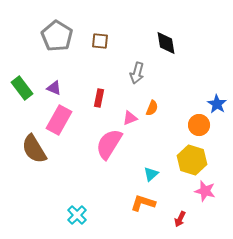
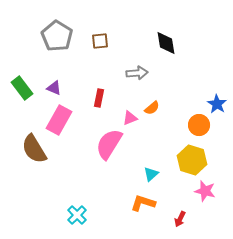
brown square: rotated 12 degrees counterclockwise
gray arrow: rotated 110 degrees counterclockwise
orange semicircle: rotated 28 degrees clockwise
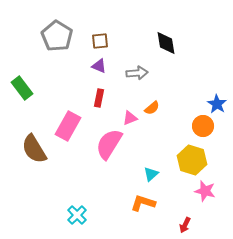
purple triangle: moved 45 px right, 22 px up
pink rectangle: moved 9 px right, 6 px down
orange circle: moved 4 px right, 1 px down
red arrow: moved 5 px right, 6 px down
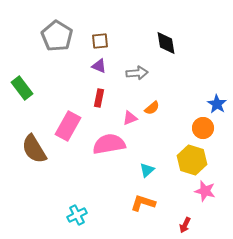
orange circle: moved 2 px down
pink semicircle: rotated 48 degrees clockwise
cyan triangle: moved 4 px left, 4 px up
cyan cross: rotated 18 degrees clockwise
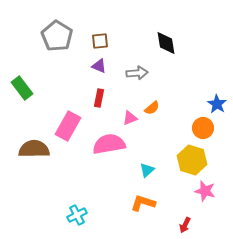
brown semicircle: rotated 120 degrees clockwise
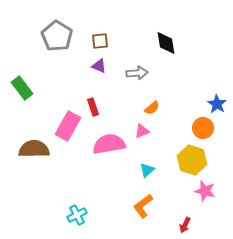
red rectangle: moved 6 px left, 9 px down; rotated 30 degrees counterclockwise
pink triangle: moved 12 px right, 13 px down
orange L-shape: moved 3 px down; rotated 55 degrees counterclockwise
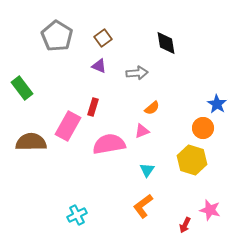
brown square: moved 3 px right, 3 px up; rotated 30 degrees counterclockwise
red rectangle: rotated 36 degrees clockwise
brown semicircle: moved 3 px left, 7 px up
cyan triangle: rotated 14 degrees counterclockwise
pink star: moved 5 px right, 19 px down
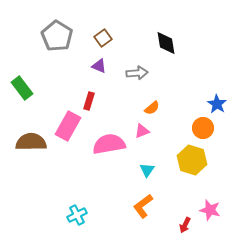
red rectangle: moved 4 px left, 6 px up
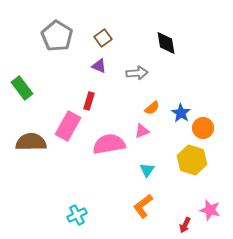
blue star: moved 36 px left, 9 px down
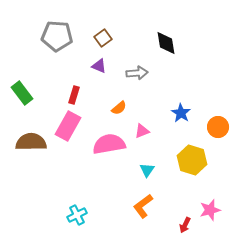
gray pentagon: rotated 28 degrees counterclockwise
green rectangle: moved 5 px down
red rectangle: moved 15 px left, 6 px up
orange semicircle: moved 33 px left
orange circle: moved 15 px right, 1 px up
pink star: rotated 30 degrees counterclockwise
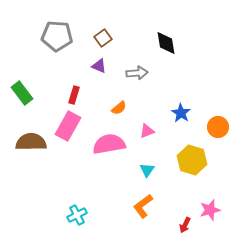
pink triangle: moved 5 px right
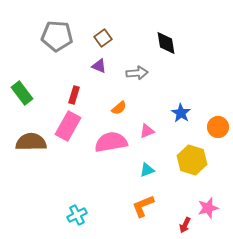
pink semicircle: moved 2 px right, 2 px up
cyan triangle: rotated 35 degrees clockwise
orange L-shape: rotated 15 degrees clockwise
pink star: moved 2 px left, 2 px up
